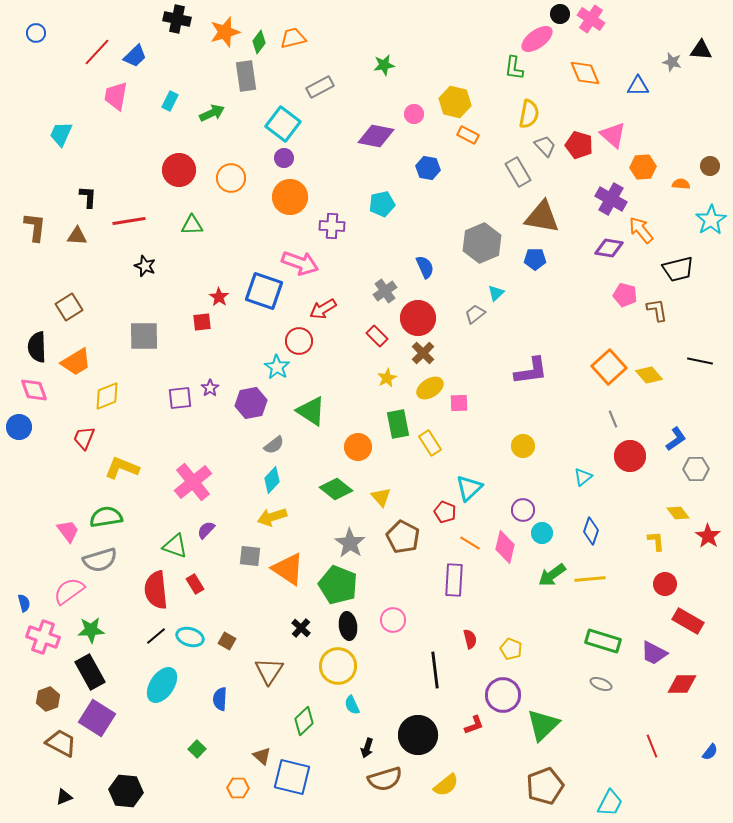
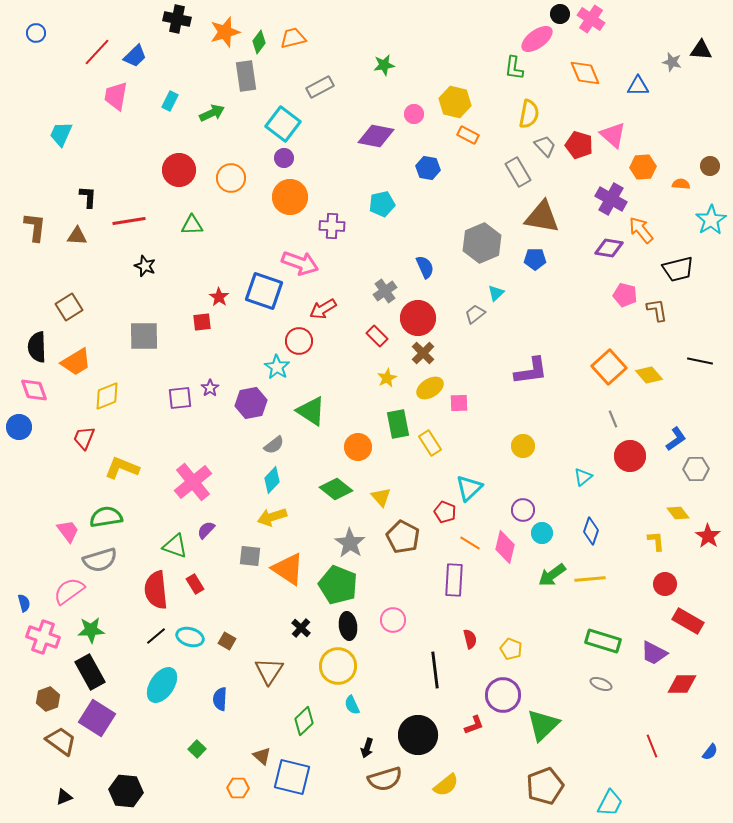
brown trapezoid at (61, 743): moved 2 px up; rotated 8 degrees clockwise
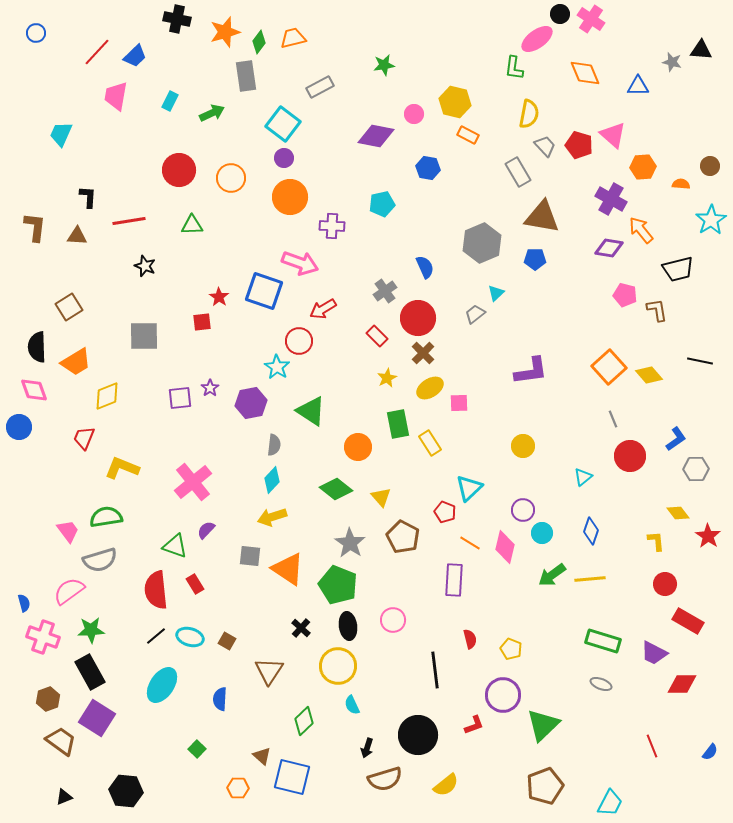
gray semicircle at (274, 445): rotated 45 degrees counterclockwise
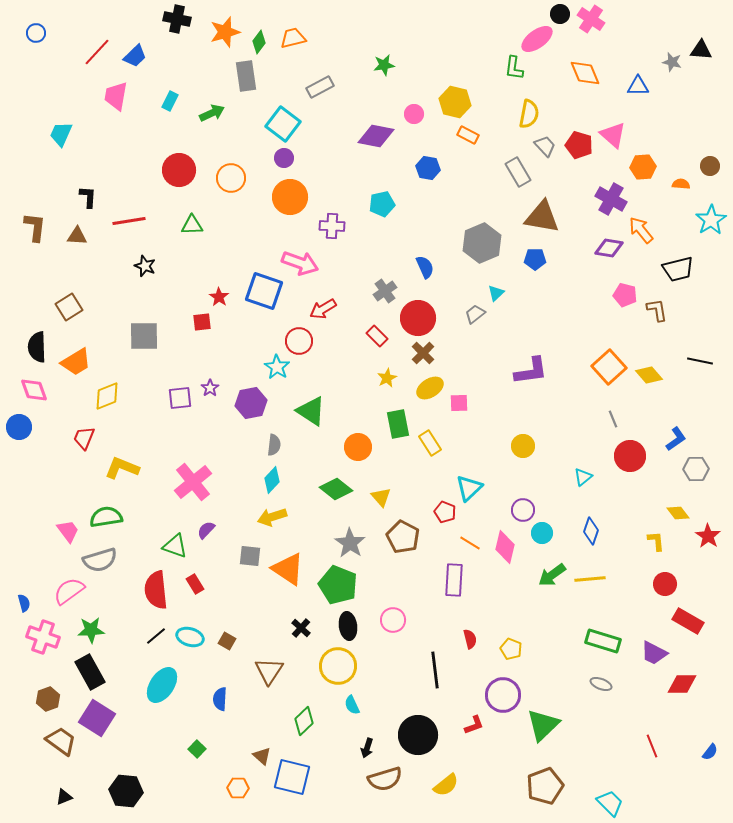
cyan trapezoid at (610, 803): rotated 72 degrees counterclockwise
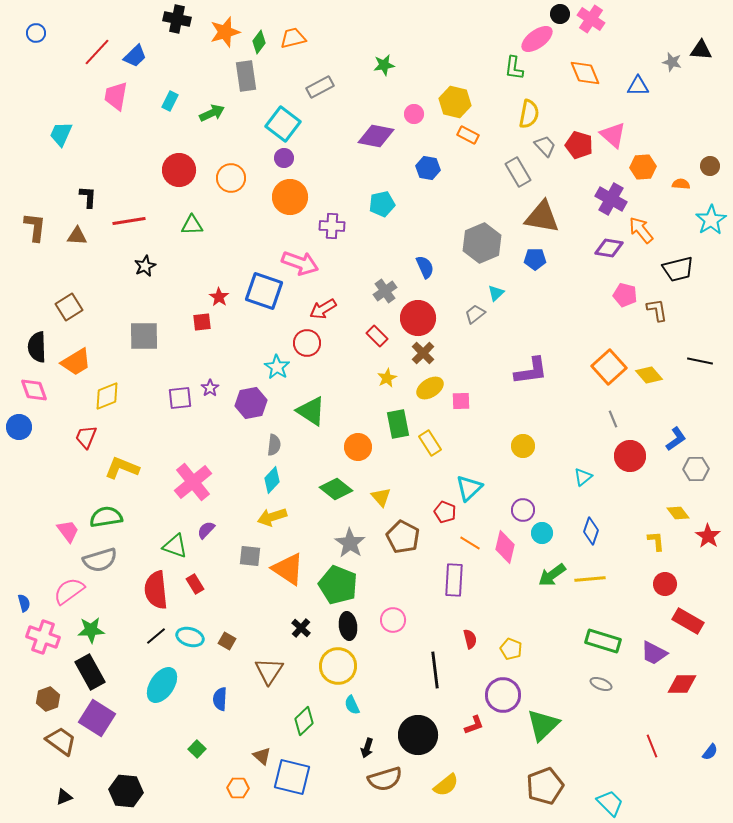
black star at (145, 266): rotated 25 degrees clockwise
red circle at (299, 341): moved 8 px right, 2 px down
pink square at (459, 403): moved 2 px right, 2 px up
red trapezoid at (84, 438): moved 2 px right, 1 px up
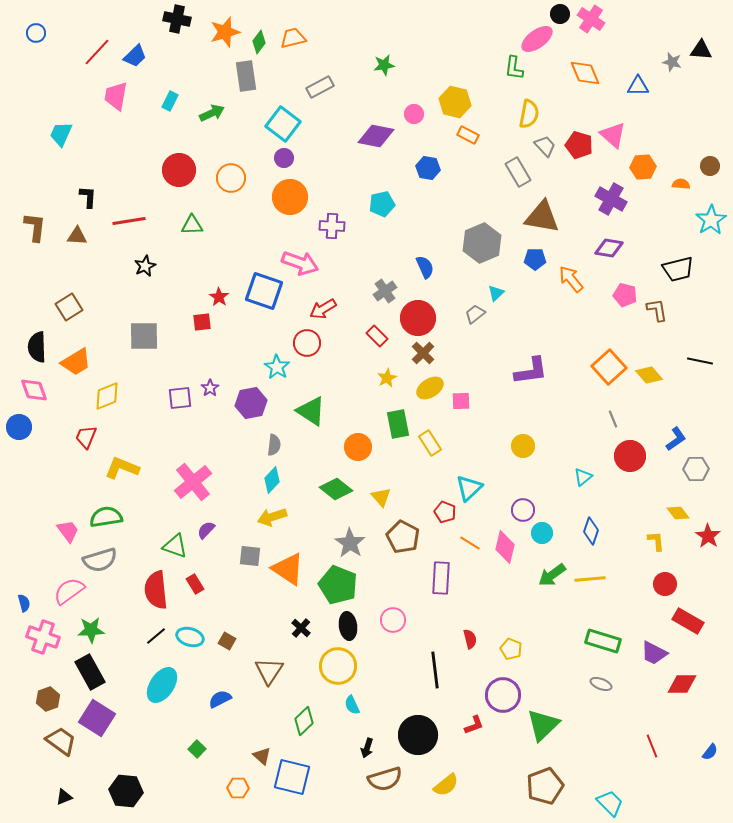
orange arrow at (641, 230): moved 70 px left, 49 px down
purple rectangle at (454, 580): moved 13 px left, 2 px up
blue semicircle at (220, 699): rotated 60 degrees clockwise
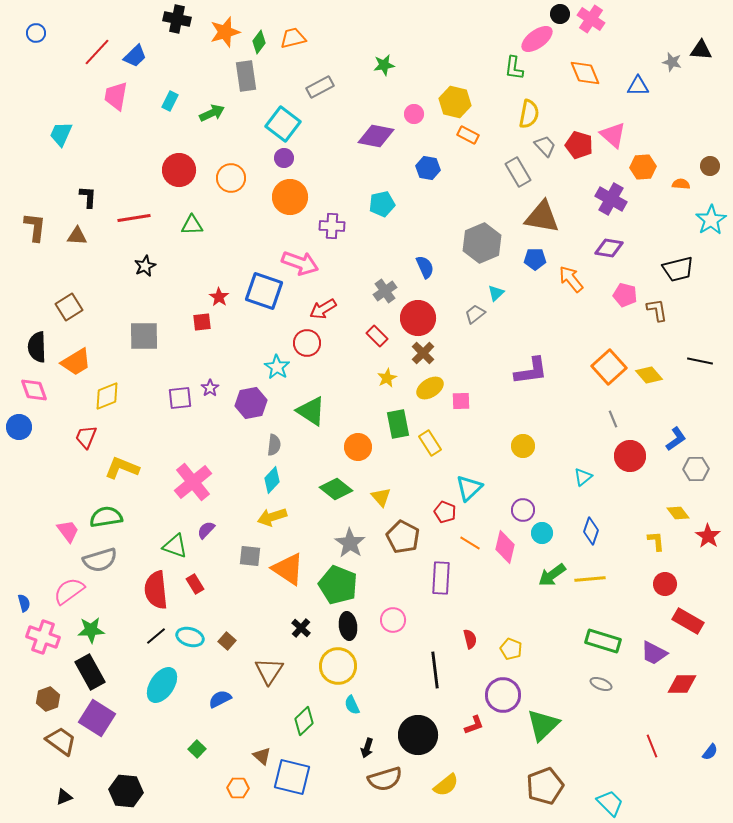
red line at (129, 221): moved 5 px right, 3 px up
brown square at (227, 641): rotated 12 degrees clockwise
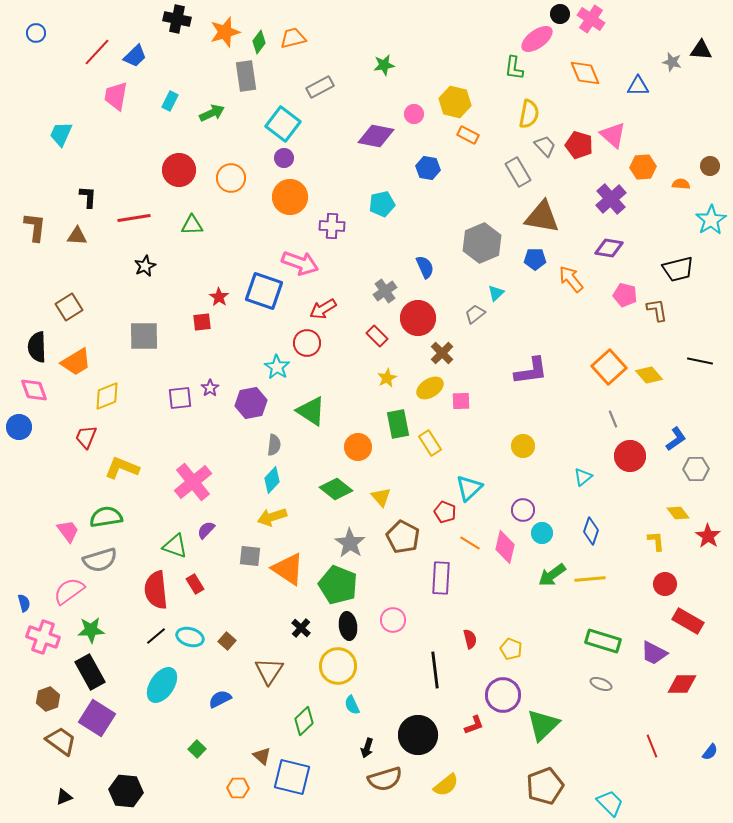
purple cross at (611, 199): rotated 20 degrees clockwise
brown cross at (423, 353): moved 19 px right
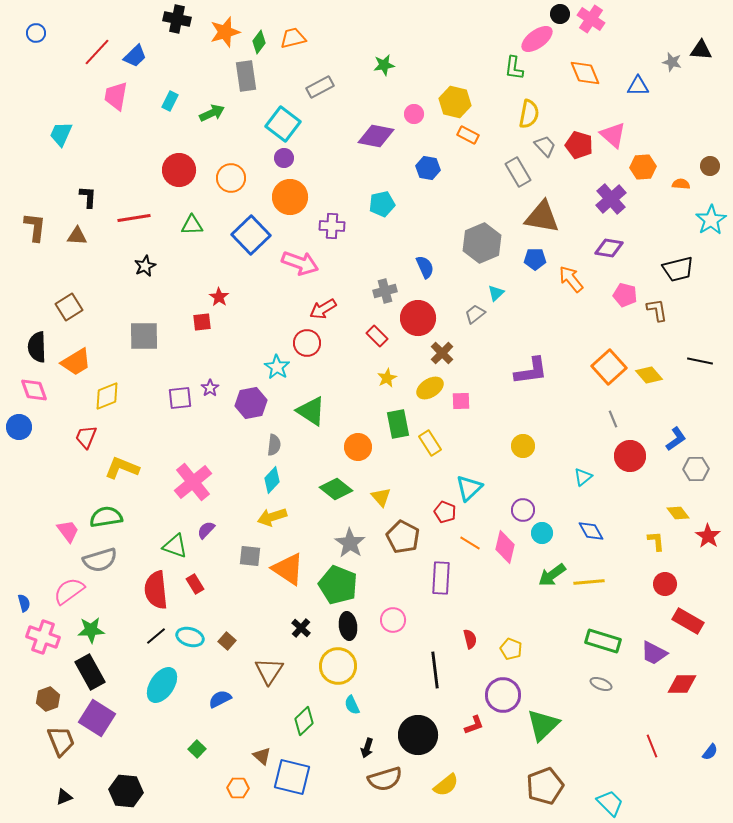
blue square at (264, 291): moved 13 px left, 56 px up; rotated 27 degrees clockwise
gray cross at (385, 291): rotated 20 degrees clockwise
blue diamond at (591, 531): rotated 48 degrees counterclockwise
yellow line at (590, 579): moved 1 px left, 3 px down
brown trapezoid at (61, 741): rotated 32 degrees clockwise
